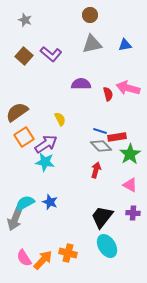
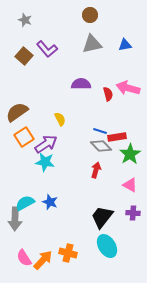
purple L-shape: moved 4 px left, 5 px up; rotated 10 degrees clockwise
gray arrow: rotated 20 degrees counterclockwise
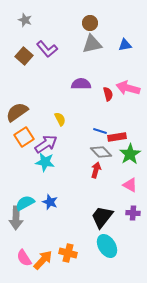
brown circle: moved 8 px down
gray diamond: moved 6 px down
gray arrow: moved 1 px right, 1 px up
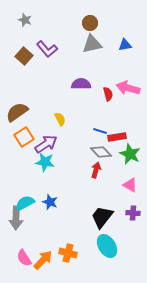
green star: rotated 15 degrees counterclockwise
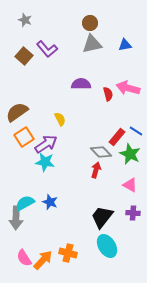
blue line: moved 36 px right; rotated 16 degrees clockwise
red rectangle: rotated 42 degrees counterclockwise
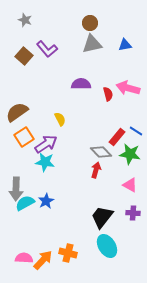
green star: rotated 15 degrees counterclockwise
blue star: moved 4 px left, 1 px up; rotated 21 degrees clockwise
gray arrow: moved 29 px up
pink semicircle: rotated 126 degrees clockwise
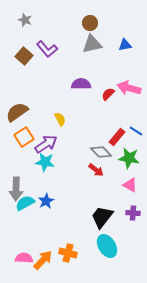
pink arrow: moved 1 px right
red semicircle: rotated 120 degrees counterclockwise
green star: moved 1 px left, 4 px down
red arrow: rotated 112 degrees clockwise
